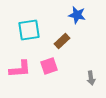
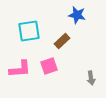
cyan square: moved 1 px down
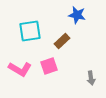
cyan square: moved 1 px right
pink L-shape: rotated 35 degrees clockwise
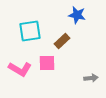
pink square: moved 2 px left, 3 px up; rotated 18 degrees clockwise
gray arrow: rotated 88 degrees counterclockwise
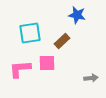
cyan square: moved 2 px down
pink L-shape: rotated 145 degrees clockwise
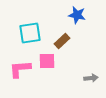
pink square: moved 2 px up
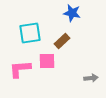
blue star: moved 5 px left, 2 px up
